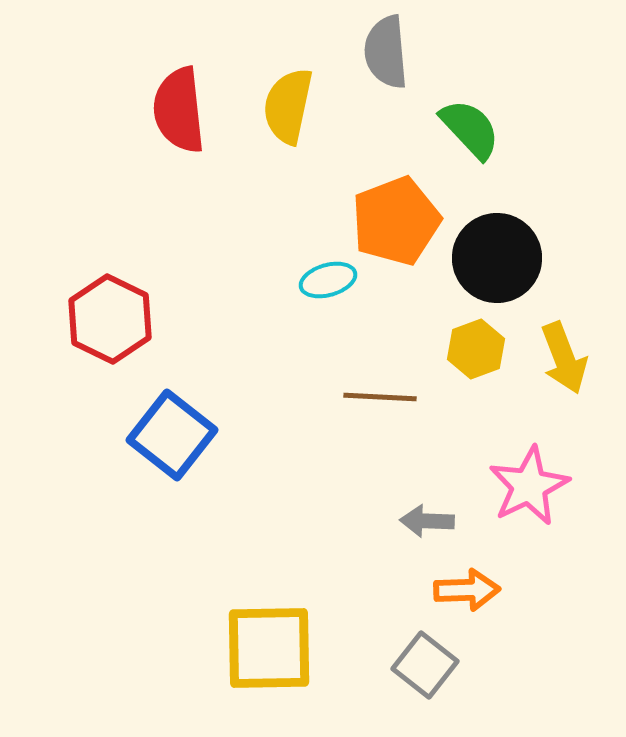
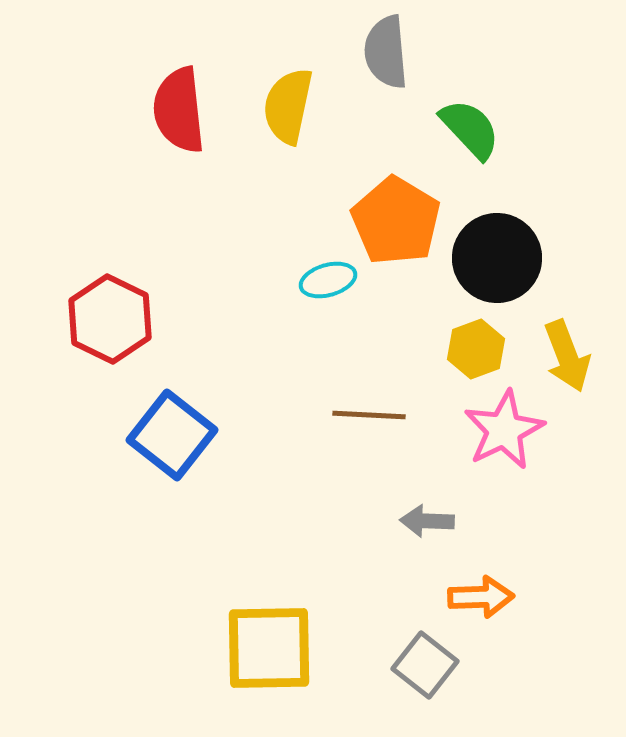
orange pentagon: rotated 20 degrees counterclockwise
yellow arrow: moved 3 px right, 2 px up
brown line: moved 11 px left, 18 px down
pink star: moved 25 px left, 56 px up
orange arrow: moved 14 px right, 7 px down
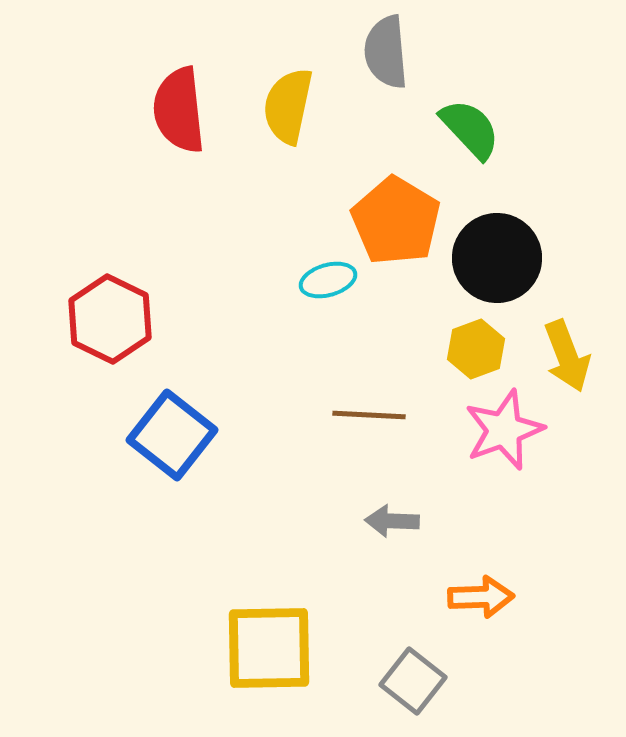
pink star: rotated 6 degrees clockwise
gray arrow: moved 35 px left
gray square: moved 12 px left, 16 px down
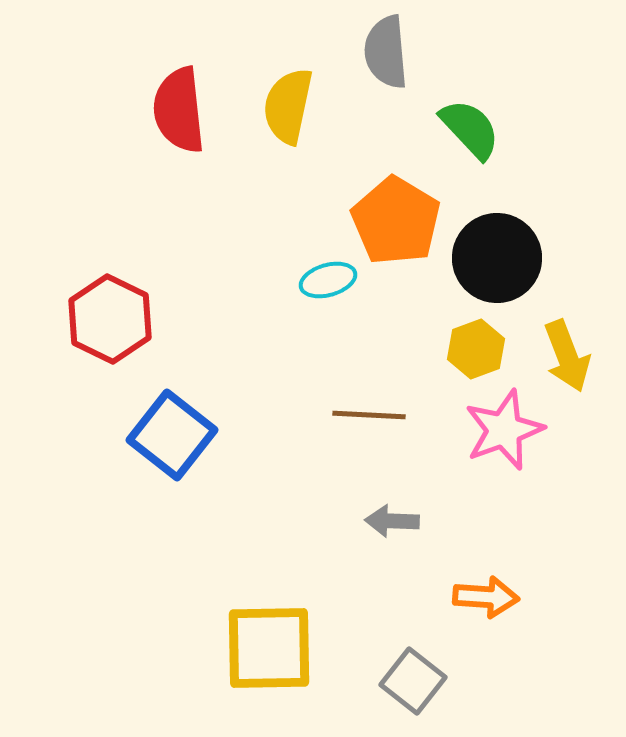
orange arrow: moved 5 px right; rotated 6 degrees clockwise
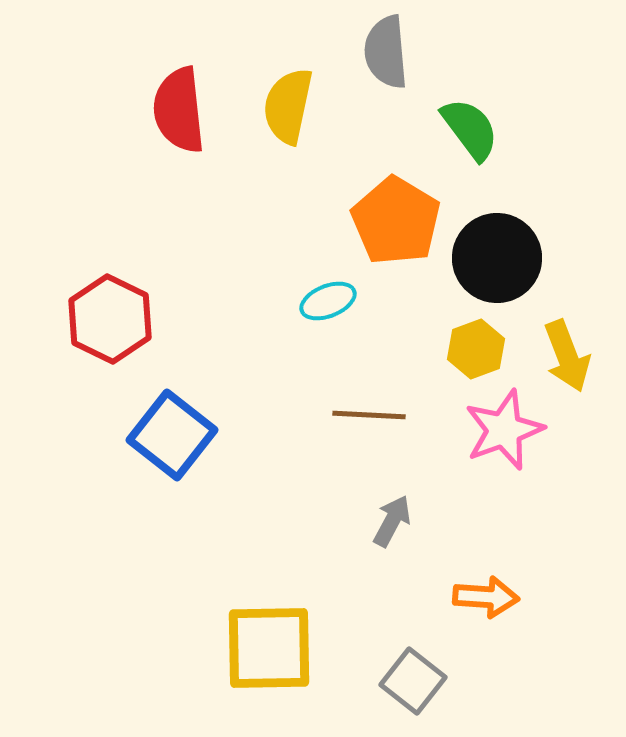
green semicircle: rotated 6 degrees clockwise
cyan ellipse: moved 21 px down; rotated 6 degrees counterclockwise
gray arrow: rotated 116 degrees clockwise
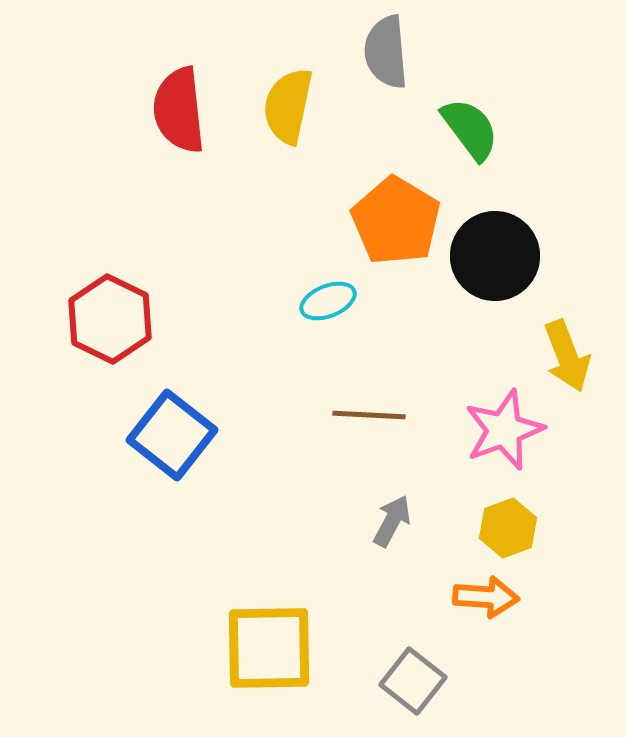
black circle: moved 2 px left, 2 px up
yellow hexagon: moved 32 px right, 179 px down
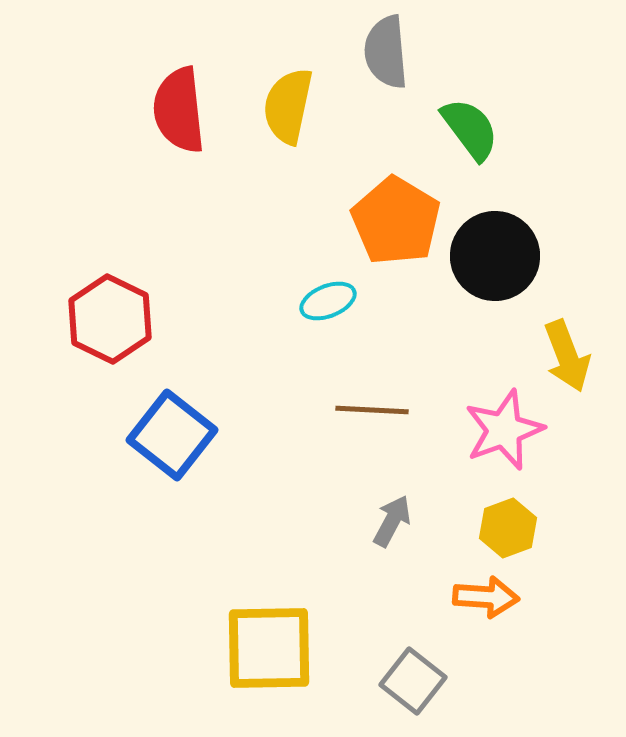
brown line: moved 3 px right, 5 px up
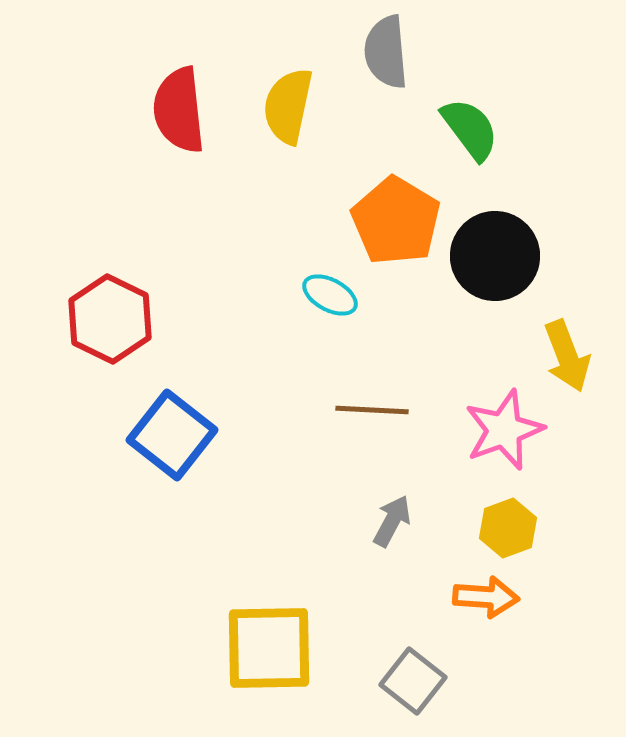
cyan ellipse: moved 2 px right, 6 px up; rotated 50 degrees clockwise
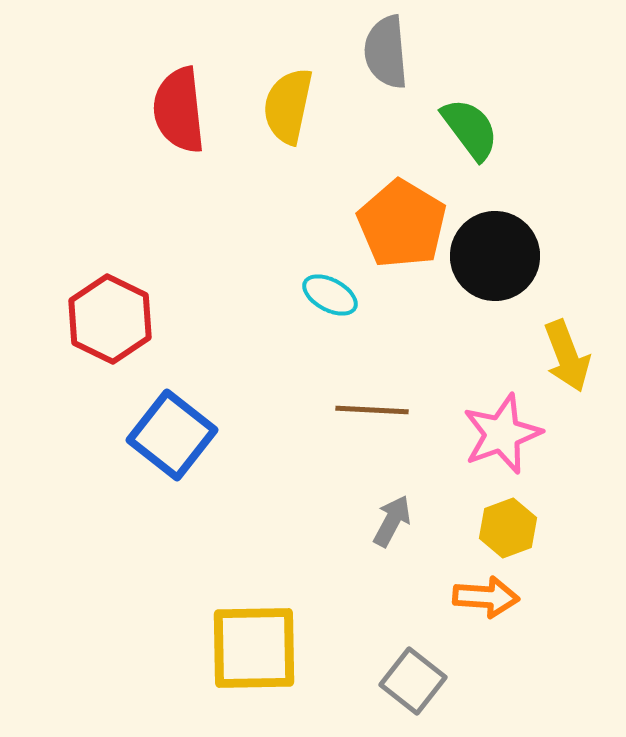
orange pentagon: moved 6 px right, 3 px down
pink star: moved 2 px left, 4 px down
yellow square: moved 15 px left
